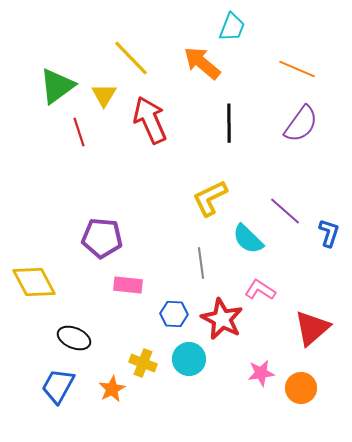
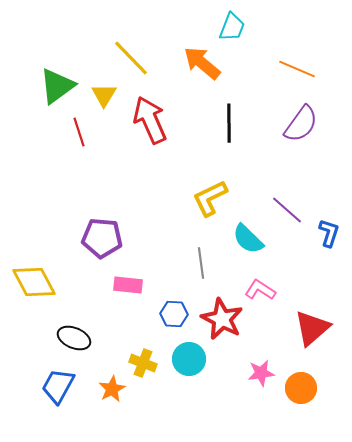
purple line: moved 2 px right, 1 px up
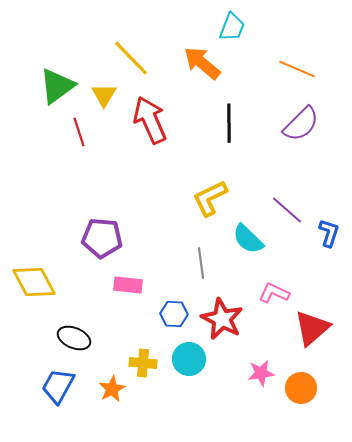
purple semicircle: rotated 9 degrees clockwise
pink L-shape: moved 14 px right, 3 px down; rotated 8 degrees counterclockwise
yellow cross: rotated 16 degrees counterclockwise
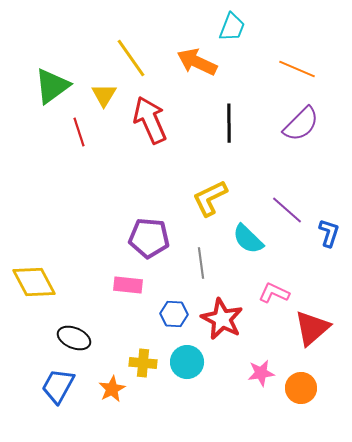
yellow line: rotated 9 degrees clockwise
orange arrow: moved 5 px left, 1 px up; rotated 15 degrees counterclockwise
green triangle: moved 5 px left
purple pentagon: moved 47 px right
cyan circle: moved 2 px left, 3 px down
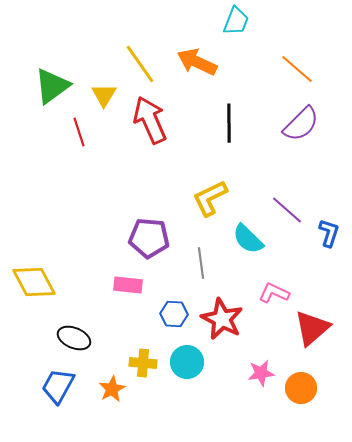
cyan trapezoid: moved 4 px right, 6 px up
yellow line: moved 9 px right, 6 px down
orange line: rotated 18 degrees clockwise
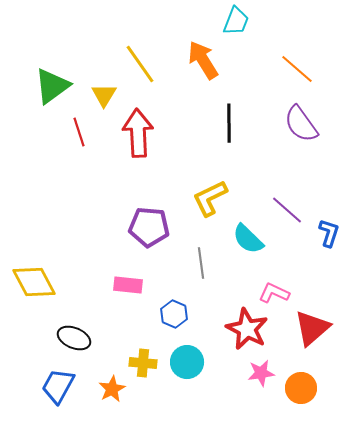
orange arrow: moved 6 px right, 2 px up; rotated 33 degrees clockwise
red arrow: moved 12 px left, 13 px down; rotated 21 degrees clockwise
purple semicircle: rotated 99 degrees clockwise
purple pentagon: moved 11 px up
blue hexagon: rotated 20 degrees clockwise
red star: moved 25 px right, 10 px down
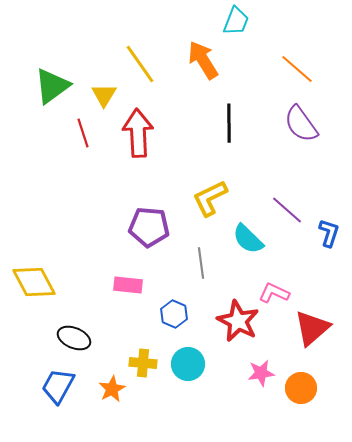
red line: moved 4 px right, 1 px down
red star: moved 9 px left, 8 px up
cyan circle: moved 1 px right, 2 px down
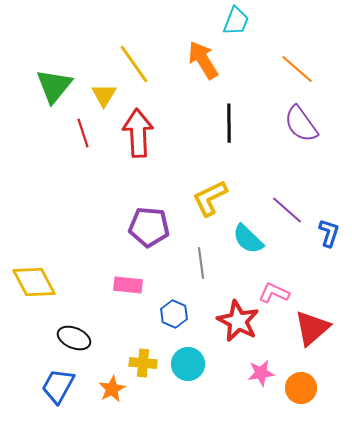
yellow line: moved 6 px left
green triangle: moved 2 px right; rotated 15 degrees counterclockwise
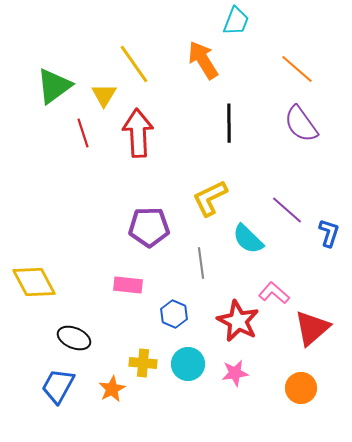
green triangle: rotated 15 degrees clockwise
purple pentagon: rotated 6 degrees counterclockwise
pink L-shape: rotated 16 degrees clockwise
pink star: moved 26 px left
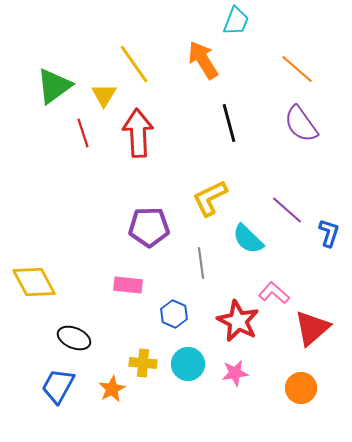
black line: rotated 15 degrees counterclockwise
